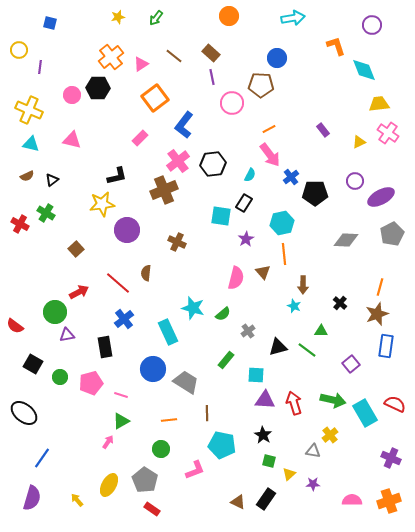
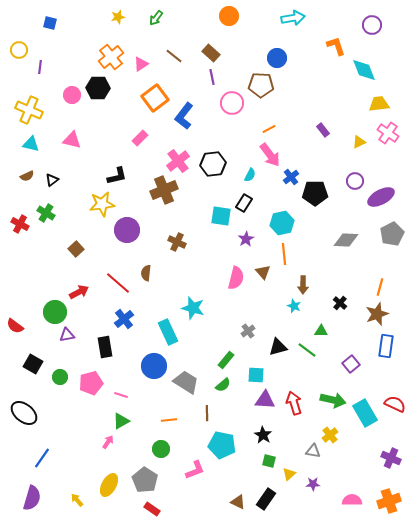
blue L-shape at (184, 125): moved 9 px up
green semicircle at (223, 314): moved 71 px down
blue circle at (153, 369): moved 1 px right, 3 px up
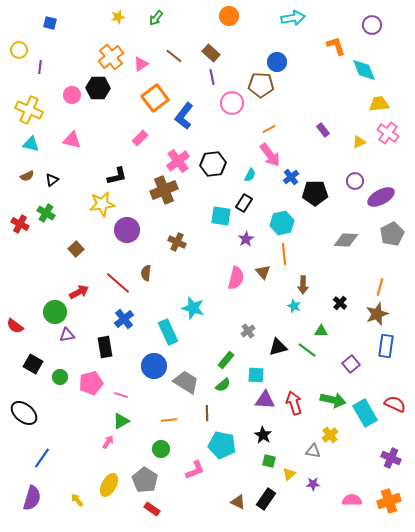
blue circle at (277, 58): moved 4 px down
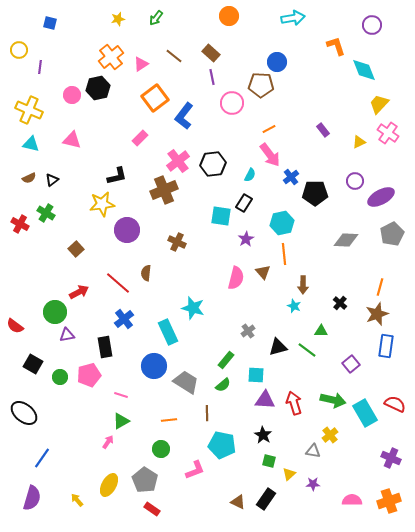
yellow star at (118, 17): moved 2 px down
black hexagon at (98, 88): rotated 15 degrees counterclockwise
yellow trapezoid at (379, 104): rotated 40 degrees counterclockwise
brown semicircle at (27, 176): moved 2 px right, 2 px down
pink pentagon at (91, 383): moved 2 px left, 8 px up
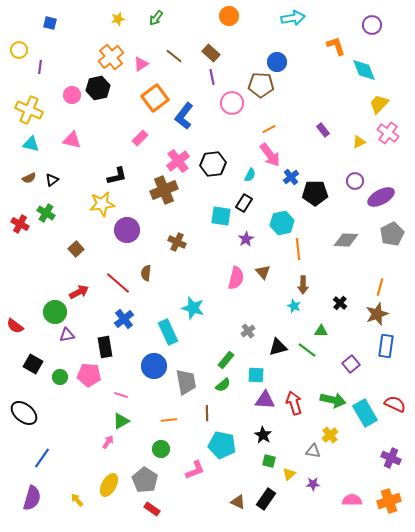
orange line at (284, 254): moved 14 px right, 5 px up
pink pentagon at (89, 375): rotated 20 degrees clockwise
gray trapezoid at (186, 382): rotated 48 degrees clockwise
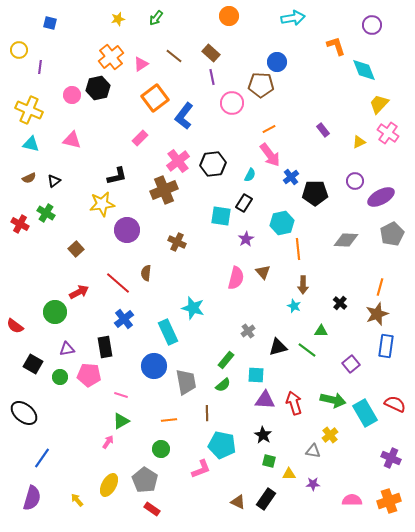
black triangle at (52, 180): moved 2 px right, 1 px down
purple triangle at (67, 335): moved 14 px down
pink L-shape at (195, 470): moved 6 px right, 1 px up
yellow triangle at (289, 474): rotated 40 degrees clockwise
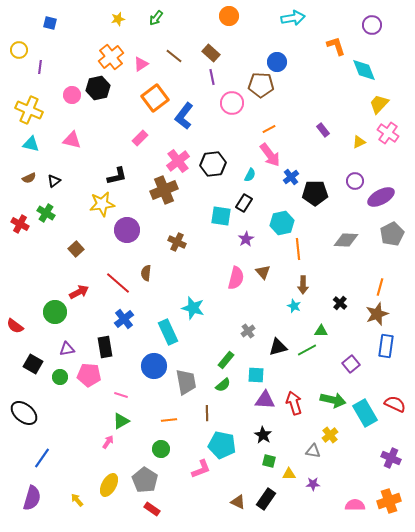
green line at (307, 350): rotated 66 degrees counterclockwise
pink semicircle at (352, 500): moved 3 px right, 5 px down
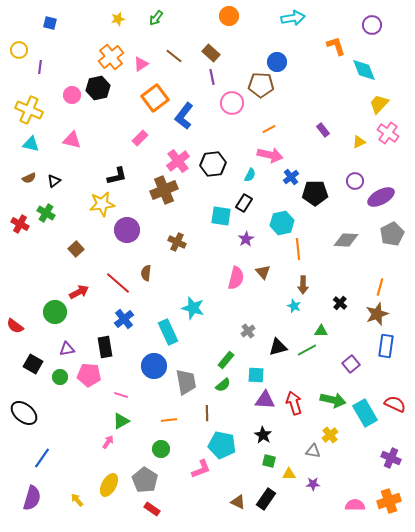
pink arrow at (270, 155): rotated 40 degrees counterclockwise
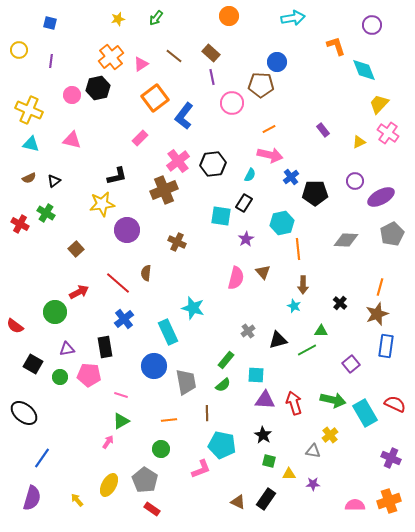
purple line at (40, 67): moved 11 px right, 6 px up
black triangle at (278, 347): moved 7 px up
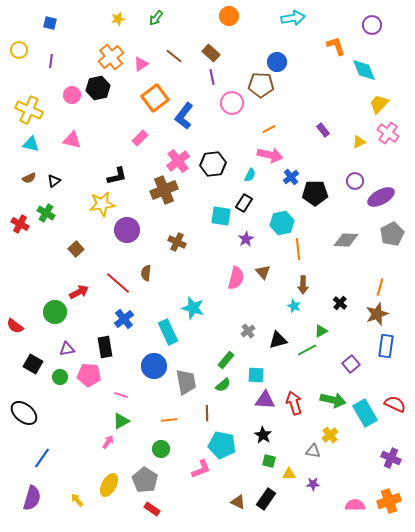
green triangle at (321, 331): rotated 32 degrees counterclockwise
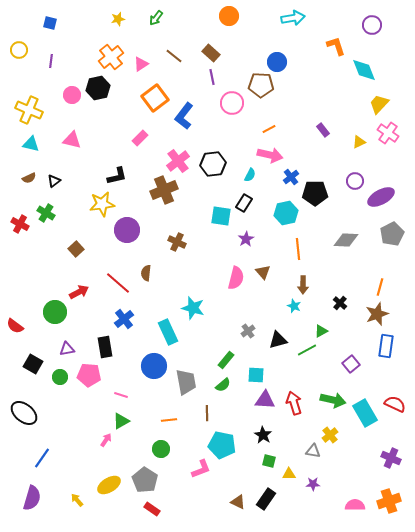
cyan hexagon at (282, 223): moved 4 px right, 10 px up
pink arrow at (108, 442): moved 2 px left, 2 px up
yellow ellipse at (109, 485): rotated 30 degrees clockwise
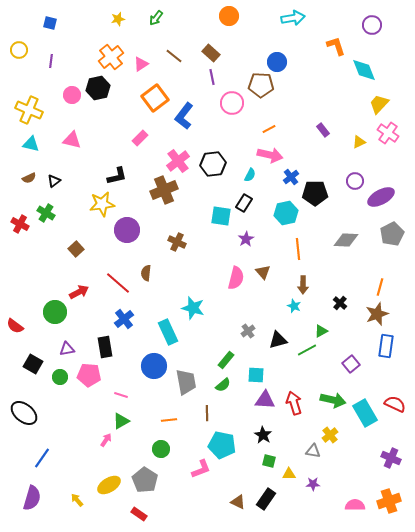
red rectangle at (152, 509): moved 13 px left, 5 px down
